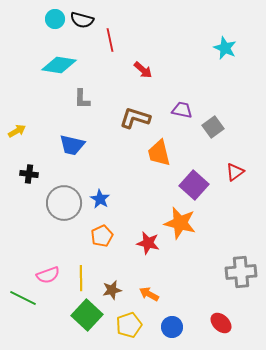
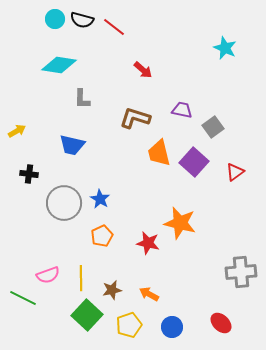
red line: moved 4 px right, 13 px up; rotated 40 degrees counterclockwise
purple square: moved 23 px up
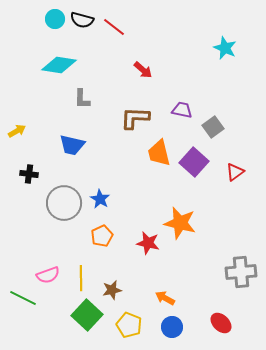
brown L-shape: rotated 16 degrees counterclockwise
orange arrow: moved 16 px right, 4 px down
yellow pentagon: rotated 30 degrees counterclockwise
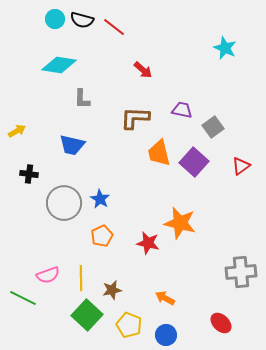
red triangle: moved 6 px right, 6 px up
blue circle: moved 6 px left, 8 px down
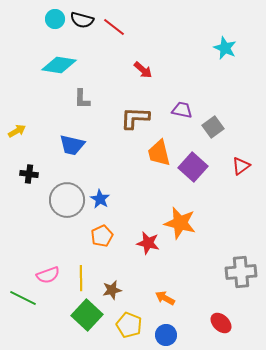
purple square: moved 1 px left, 5 px down
gray circle: moved 3 px right, 3 px up
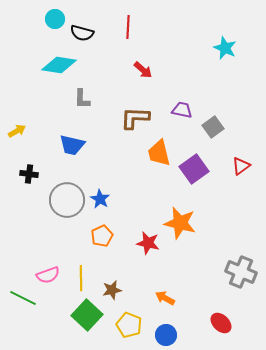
black semicircle: moved 13 px down
red line: moved 14 px right; rotated 55 degrees clockwise
purple square: moved 1 px right, 2 px down; rotated 12 degrees clockwise
gray cross: rotated 28 degrees clockwise
